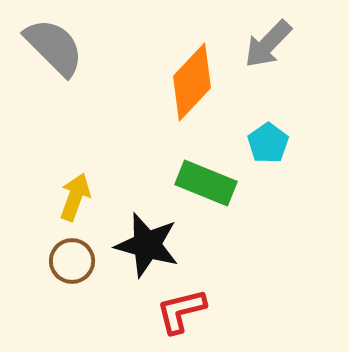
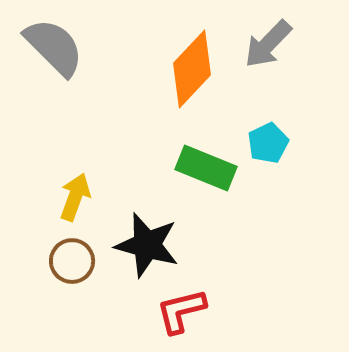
orange diamond: moved 13 px up
cyan pentagon: rotated 9 degrees clockwise
green rectangle: moved 15 px up
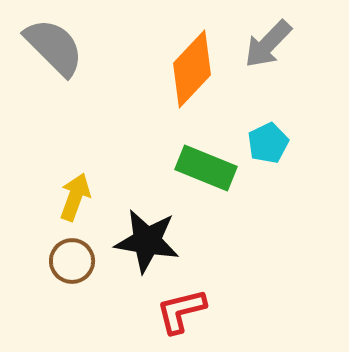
black star: moved 4 px up; rotated 6 degrees counterclockwise
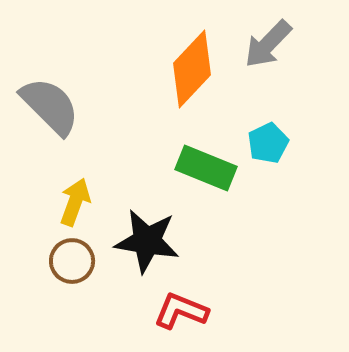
gray semicircle: moved 4 px left, 59 px down
yellow arrow: moved 5 px down
red L-shape: rotated 36 degrees clockwise
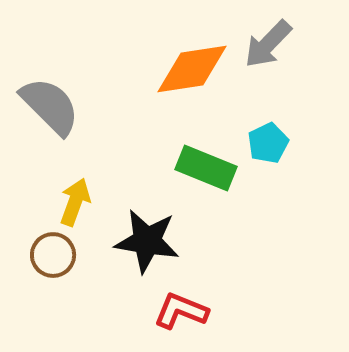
orange diamond: rotated 38 degrees clockwise
brown circle: moved 19 px left, 6 px up
